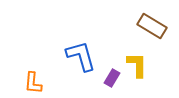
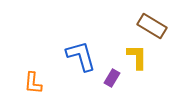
yellow L-shape: moved 8 px up
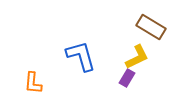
brown rectangle: moved 1 px left, 1 px down
yellow L-shape: rotated 64 degrees clockwise
purple rectangle: moved 15 px right
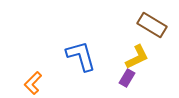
brown rectangle: moved 1 px right, 2 px up
orange L-shape: rotated 40 degrees clockwise
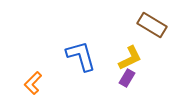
yellow L-shape: moved 7 px left, 1 px down
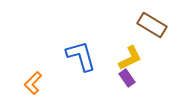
purple rectangle: rotated 66 degrees counterclockwise
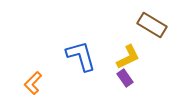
yellow L-shape: moved 2 px left, 1 px up
purple rectangle: moved 2 px left
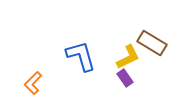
brown rectangle: moved 18 px down
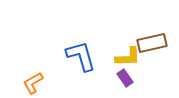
brown rectangle: rotated 44 degrees counterclockwise
yellow L-shape: rotated 24 degrees clockwise
orange L-shape: rotated 15 degrees clockwise
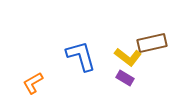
yellow L-shape: rotated 40 degrees clockwise
purple rectangle: rotated 24 degrees counterclockwise
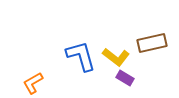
yellow L-shape: moved 12 px left
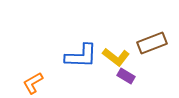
brown rectangle: rotated 8 degrees counterclockwise
blue L-shape: rotated 108 degrees clockwise
purple rectangle: moved 1 px right, 2 px up
